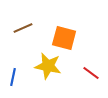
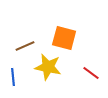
brown line: moved 2 px right, 18 px down
yellow star: moved 1 px down
blue line: rotated 18 degrees counterclockwise
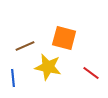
blue line: moved 1 px down
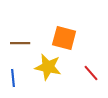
brown line: moved 5 px left, 3 px up; rotated 24 degrees clockwise
red line: rotated 12 degrees clockwise
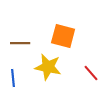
orange square: moved 1 px left, 2 px up
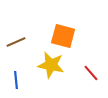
brown line: moved 4 px left, 1 px up; rotated 24 degrees counterclockwise
yellow star: moved 3 px right, 2 px up
blue line: moved 3 px right, 2 px down
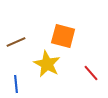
yellow star: moved 4 px left, 1 px up; rotated 16 degrees clockwise
blue line: moved 4 px down
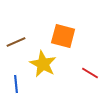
yellow star: moved 4 px left
red line: moved 1 px left; rotated 18 degrees counterclockwise
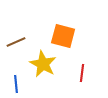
red line: moved 8 px left; rotated 66 degrees clockwise
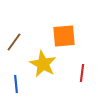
orange square: moved 1 px right; rotated 20 degrees counterclockwise
brown line: moved 2 px left; rotated 30 degrees counterclockwise
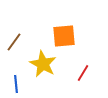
red line: moved 1 px right; rotated 24 degrees clockwise
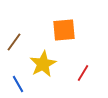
orange square: moved 6 px up
yellow star: rotated 16 degrees clockwise
blue line: moved 2 px right; rotated 24 degrees counterclockwise
